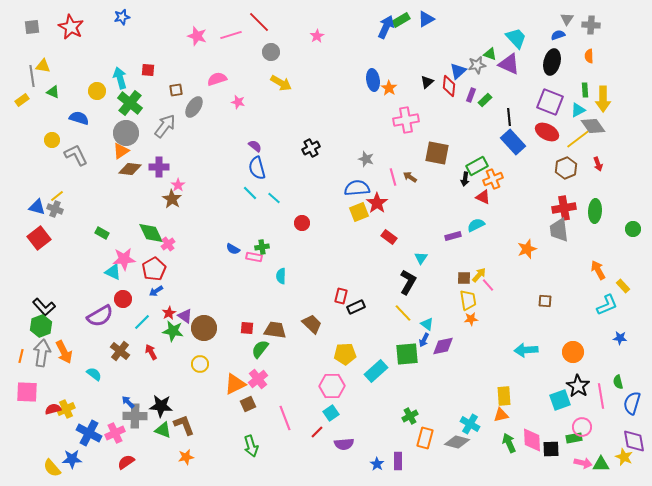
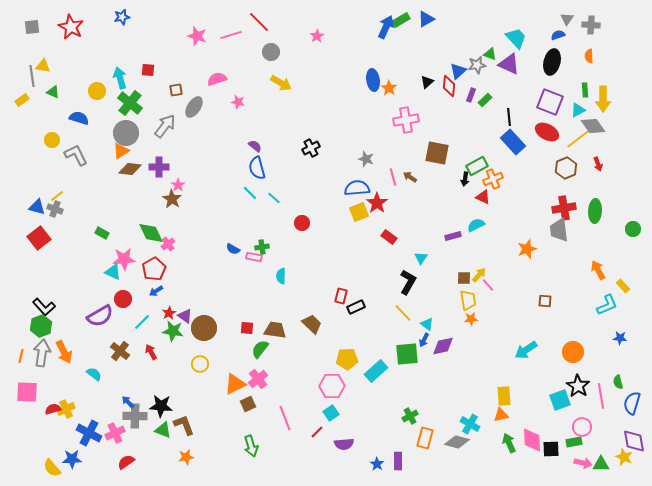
cyan arrow at (526, 350): rotated 30 degrees counterclockwise
yellow pentagon at (345, 354): moved 2 px right, 5 px down
green rectangle at (574, 438): moved 4 px down
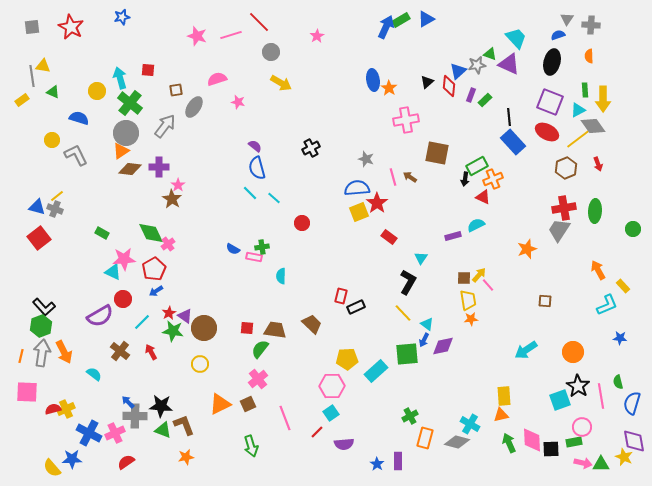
gray trapezoid at (559, 230): rotated 40 degrees clockwise
orange triangle at (235, 384): moved 15 px left, 20 px down
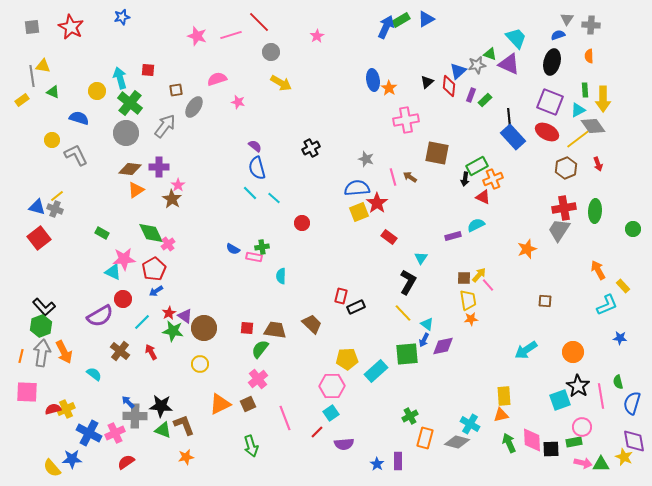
blue rectangle at (513, 142): moved 5 px up
orange triangle at (121, 151): moved 15 px right, 39 px down
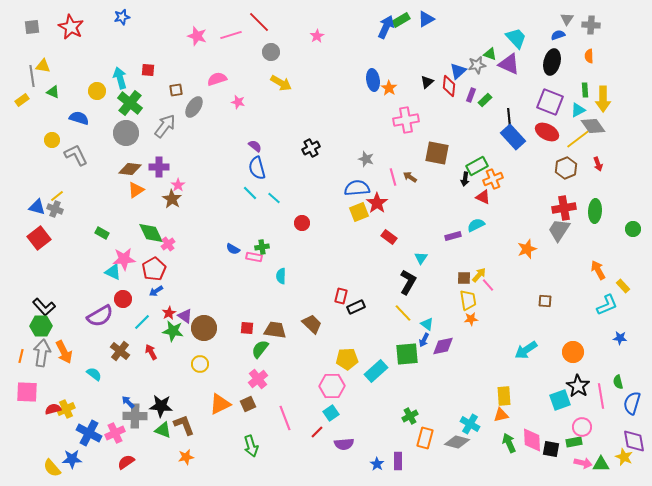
green hexagon at (41, 326): rotated 20 degrees clockwise
black square at (551, 449): rotated 12 degrees clockwise
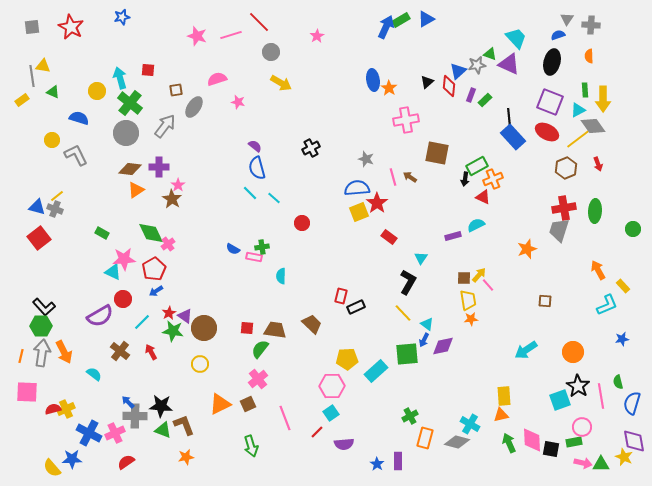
gray trapezoid at (559, 230): rotated 15 degrees counterclockwise
blue star at (620, 338): moved 2 px right, 1 px down; rotated 16 degrees counterclockwise
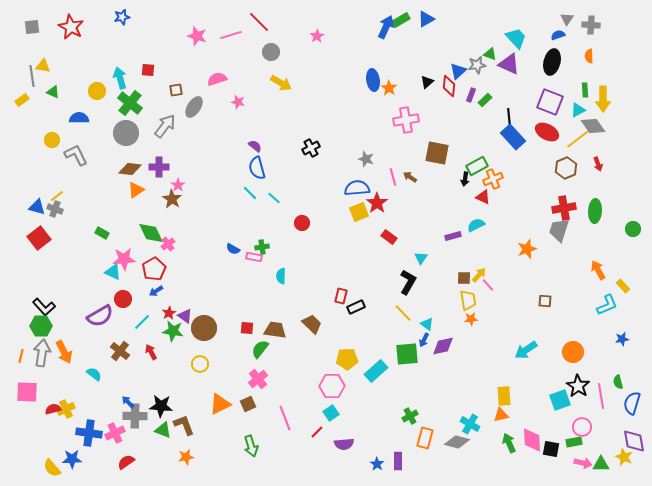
blue semicircle at (79, 118): rotated 18 degrees counterclockwise
blue cross at (89, 433): rotated 20 degrees counterclockwise
